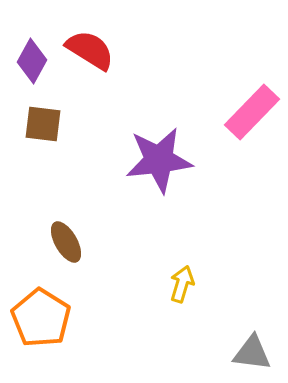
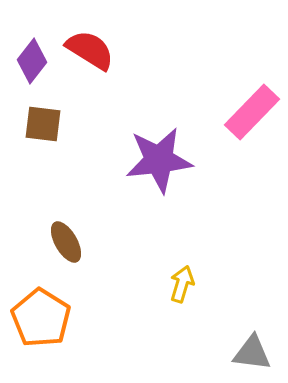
purple diamond: rotated 9 degrees clockwise
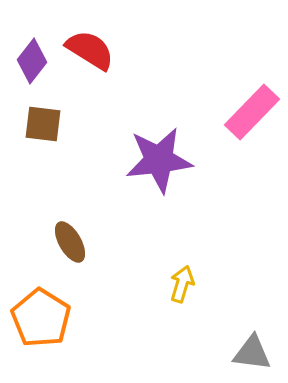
brown ellipse: moved 4 px right
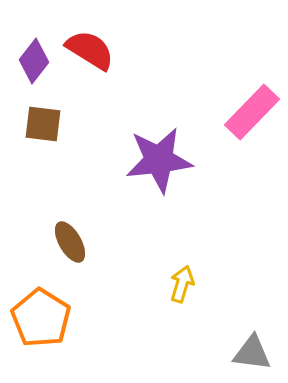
purple diamond: moved 2 px right
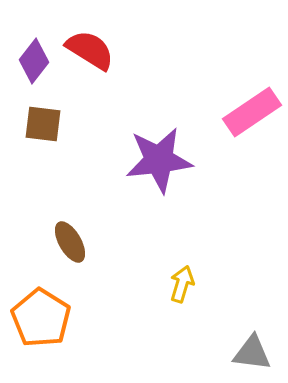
pink rectangle: rotated 12 degrees clockwise
